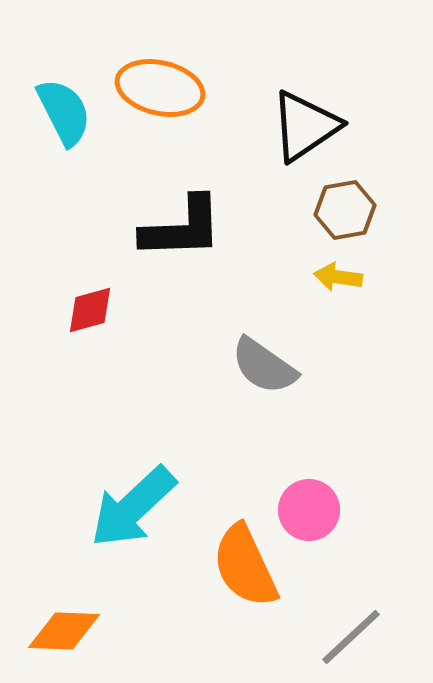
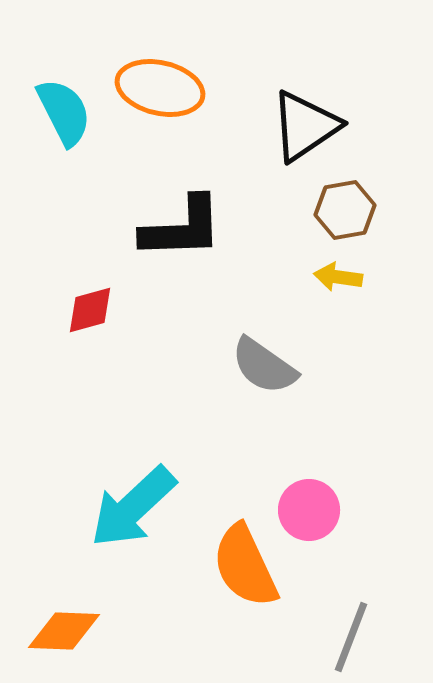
gray line: rotated 26 degrees counterclockwise
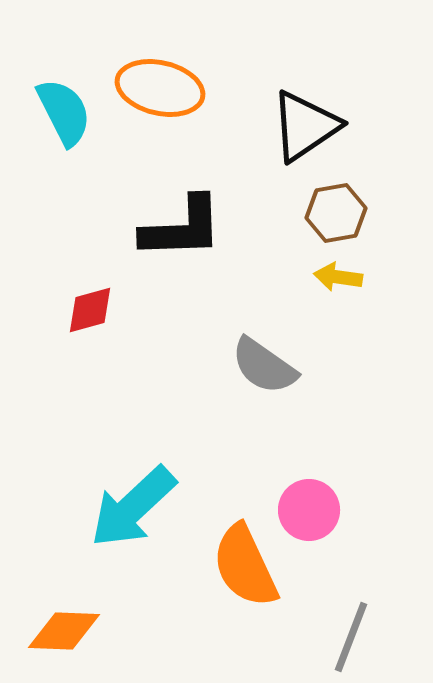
brown hexagon: moved 9 px left, 3 px down
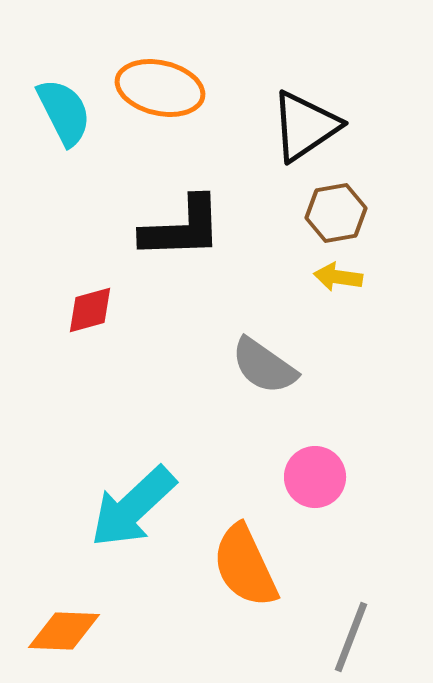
pink circle: moved 6 px right, 33 px up
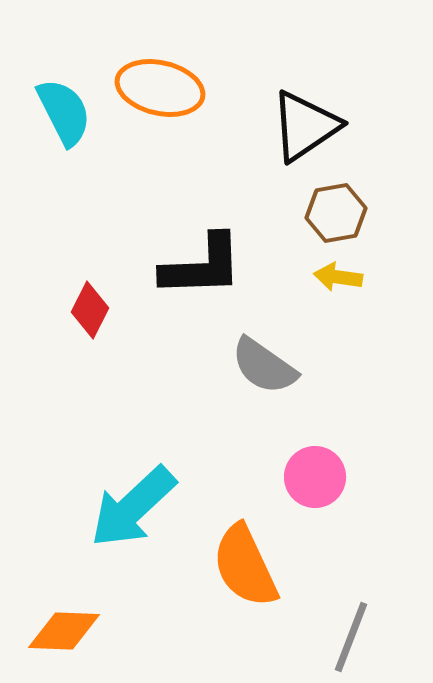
black L-shape: moved 20 px right, 38 px down
red diamond: rotated 48 degrees counterclockwise
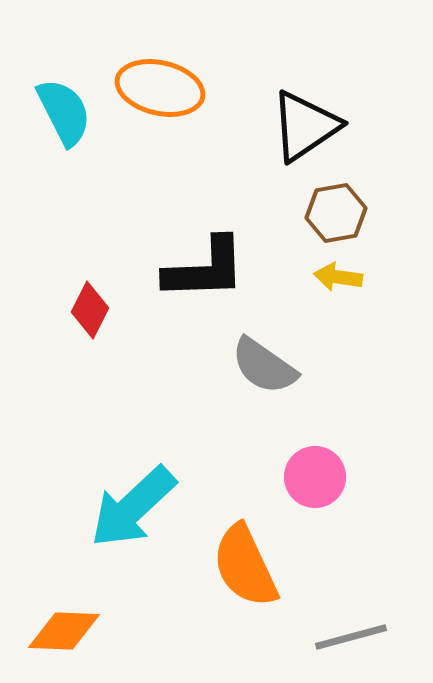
black L-shape: moved 3 px right, 3 px down
gray line: rotated 54 degrees clockwise
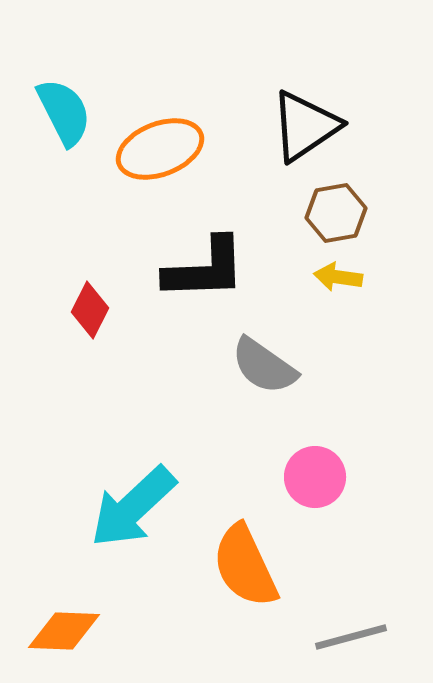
orange ellipse: moved 61 px down; rotated 34 degrees counterclockwise
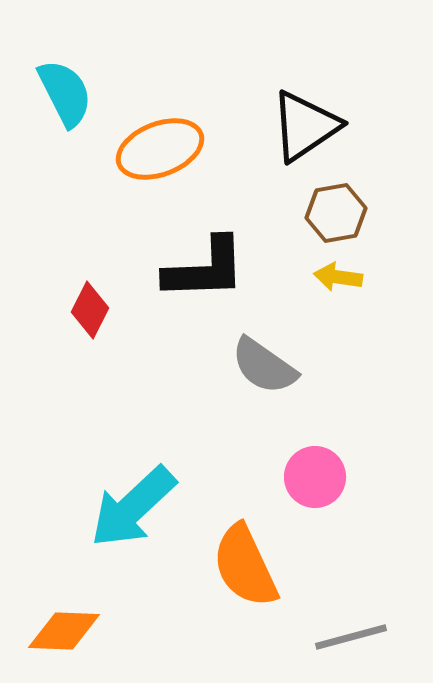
cyan semicircle: moved 1 px right, 19 px up
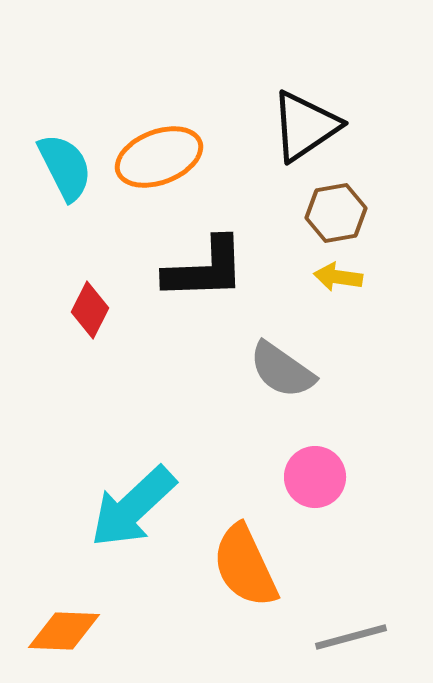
cyan semicircle: moved 74 px down
orange ellipse: moved 1 px left, 8 px down
gray semicircle: moved 18 px right, 4 px down
